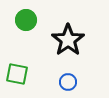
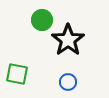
green circle: moved 16 px right
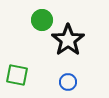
green square: moved 1 px down
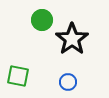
black star: moved 4 px right, 1 px up
green square: moved 1 px right, 1 px down
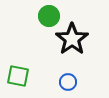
green circle: moved 7 px right, 4 px up
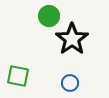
blue circle: moved 2 px right, 1 px down
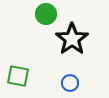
green circle: moved 3 px left, 2 px up
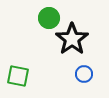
green circle: moved 3 px right, 4 px down
blue circle: moved 14 px right, 9 px up
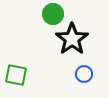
green circle: moved 4 px right, 4 px up
green square: moved 2 px left, 1 px up
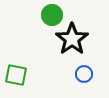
green circle: moved 1 px left, 1 px down
